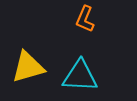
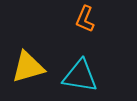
cyan triangle: rotated 6 degrees clockwise
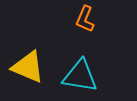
yellow triangle: rotated 39 degrees clockwise
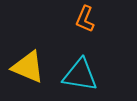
cyan triangle: moved 1 px up
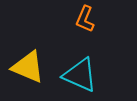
cyan triangle: rotated 15 degrees clockwise
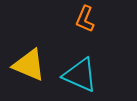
yellow triangle: moved 1 px right, 2 px up
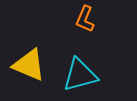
cyan triangle: rotated 39 degrees counterclockwise
